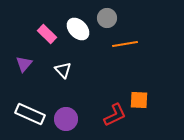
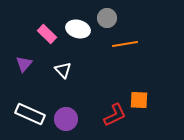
white ellipse: rotated 30 degrees counterclockwise
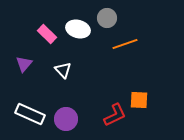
orange line: rotated 10 degrees counterclockwise
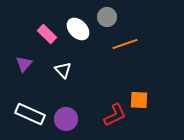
gray circle: moved 1 px up
white ellipse: rotated 30 degrees clockwise
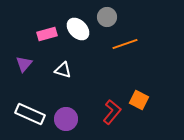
pink rectangle: rotated 60 degrees counterclockwise
white triangle: rotated 30 degrees counterclockwise
orange square: rotated 24 degrees clockwise
red L-shape: moved 3 px left, 3 px up; rotated 25 degrees counterclockwise
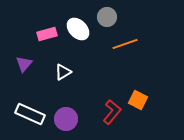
white triangle: moved 2 px down; rotated 48 degrees counterclockwise
orange square: moved 1 px left
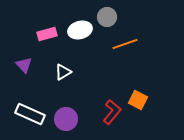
white ellipse: moved 2 px right, 1 px down; rotated 60 degrees counterclockwise
purple triangle: moved 1 px down; rotated 24 degrees counterclockwise
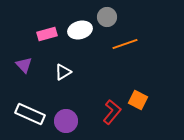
purple circle: moved 2 px down
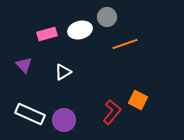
purple circle: moved 2 px left, 1 px up
